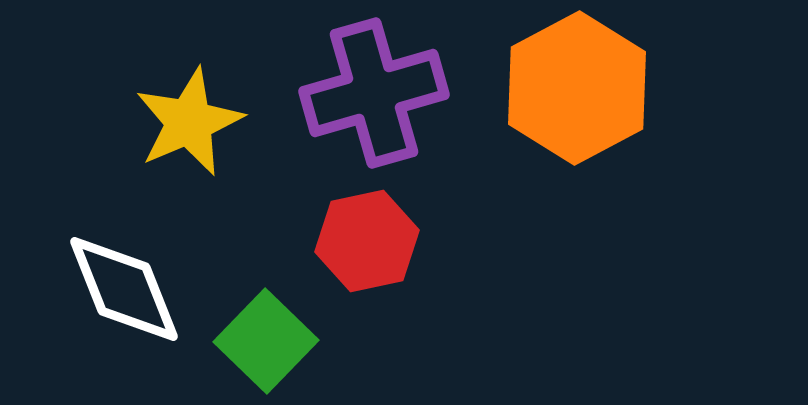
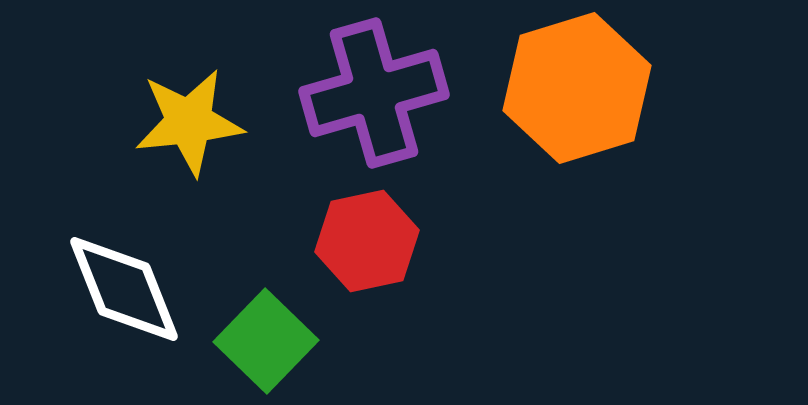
orange hexagon: rotated 11 degrees clockwise
yellow star: rotated 17 degrees clockwise
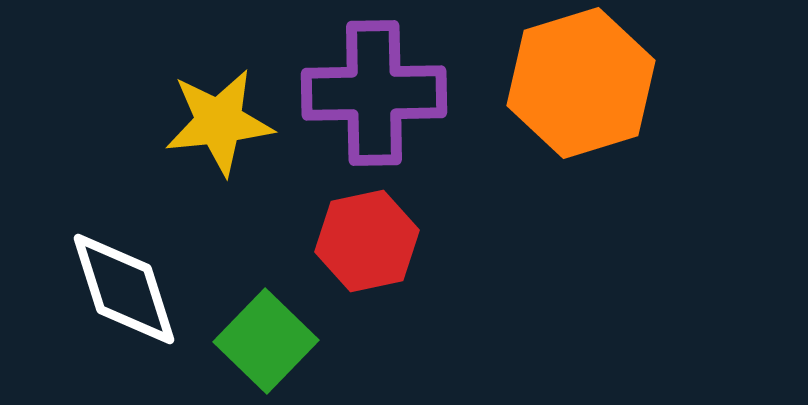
orange hexagon: moved 4 px right, 5 px up
purple cross: rotated 15 degrees clockwise
yellow star: moved 30 px right
white diamond: rotated 4 degrees clockwise
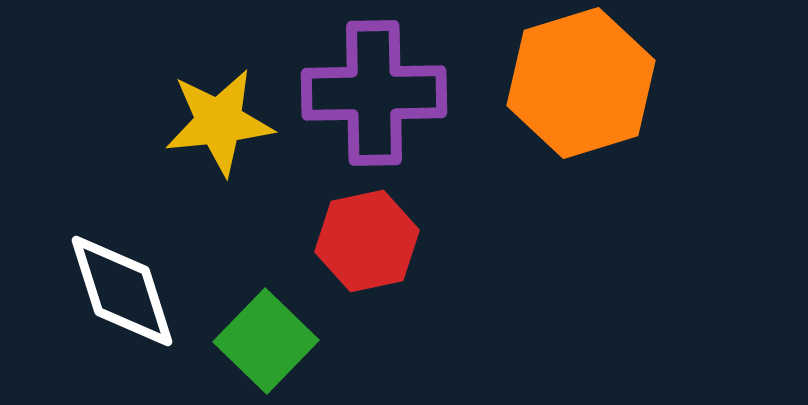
white diamond: moved 2 px left, 2 px down
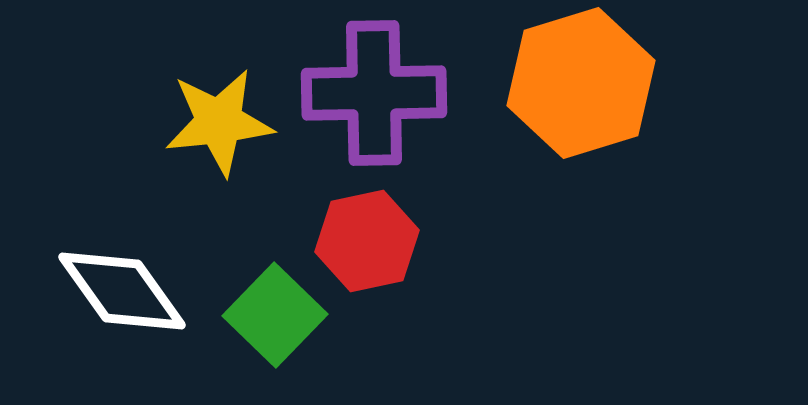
white diamond: rotated 18 degrees counterclockwise
green square: moved 9 px right, 26 px up
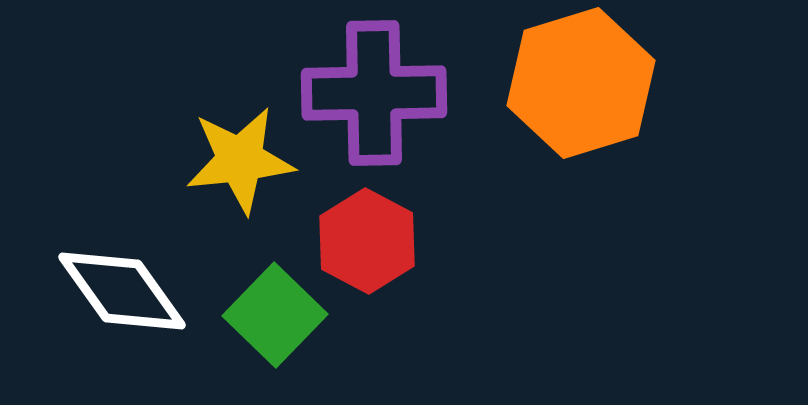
yellow star: moved 21 px right, 38 px down
red hexagon: rotated 20 degrees counterclockwise
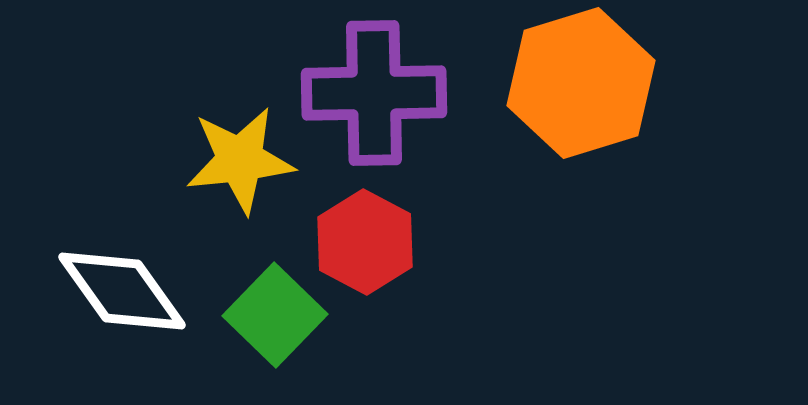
red hexagon: moved 2 px left, 1 px down
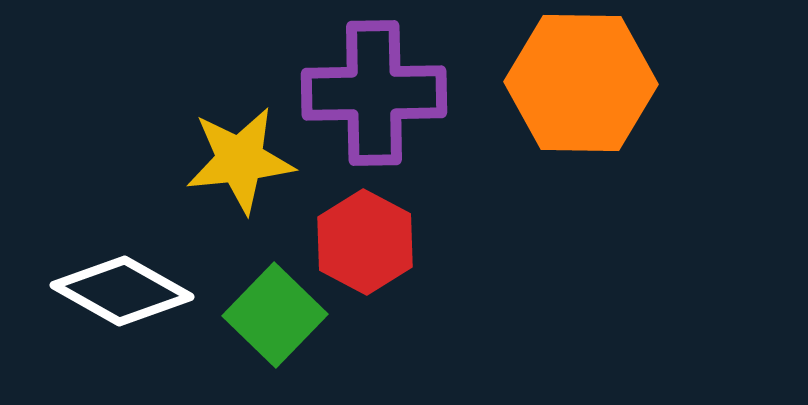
orange hexagon: rotated 18 degrees clockwise
white diamond: rotated 25 degrees counterclockwise
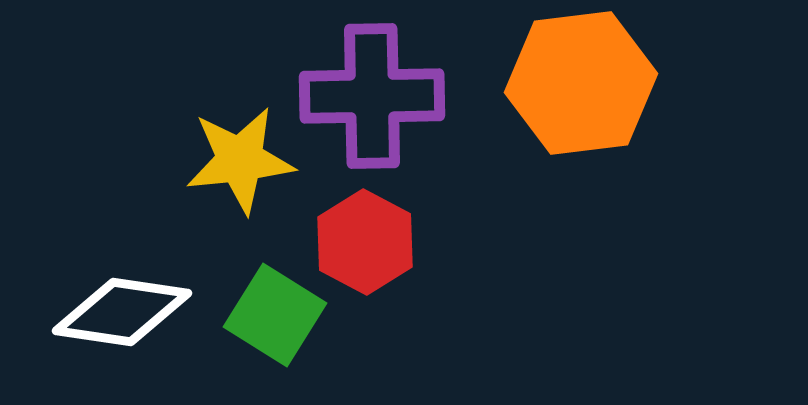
orange hexagon: rotated 8 degrees counterclockwise
purple cross: moved 2 px left, 3 px down
white diamond: moved 21 px down; rotated 21 degrees counterclockwise
green square: rotated 12 degrees counterclockwise
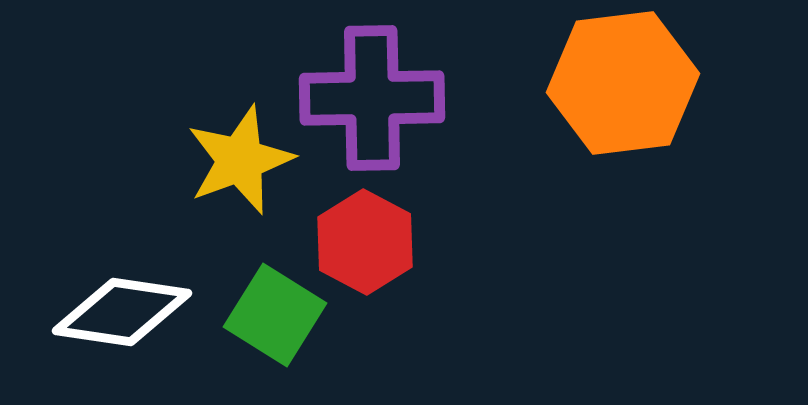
orange hexagon: moved 42 px right
purple cross: moved 2 px down
yellow star: rotated 14 degrees counterclockwise
